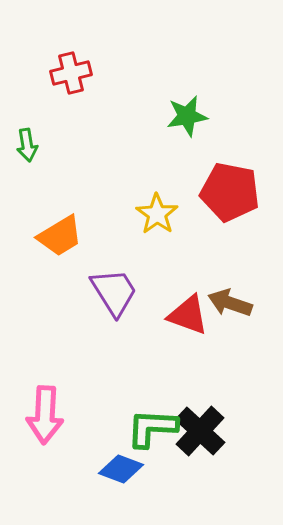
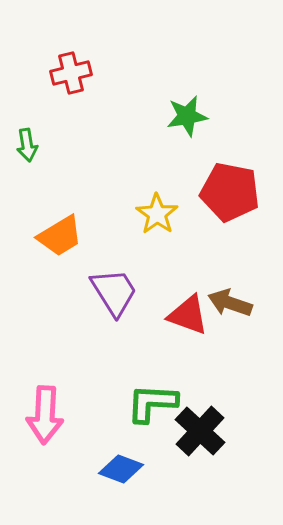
green L-shape: moved 25 px up
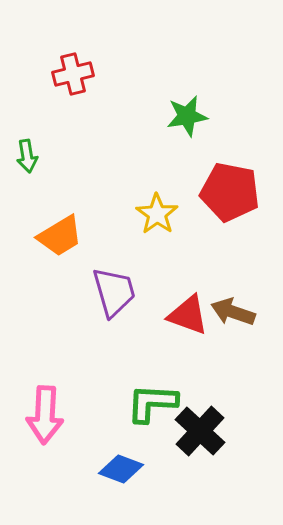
red cross: moved 2 px right, 1 px down
green arrow: moved 11 px down
purple trapezoid: rotated 16 degrees clockwise
brown arrow: moved 3 px right, 9 px down
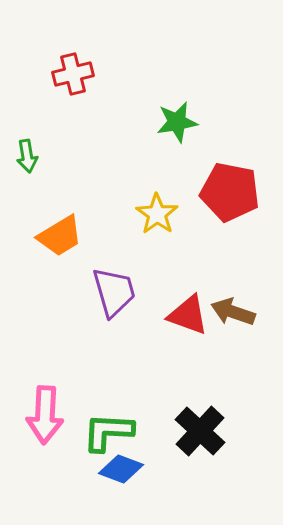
green star: moved 10 px left, 6 px down
green L-shape: moved 44 px left, 29 px down
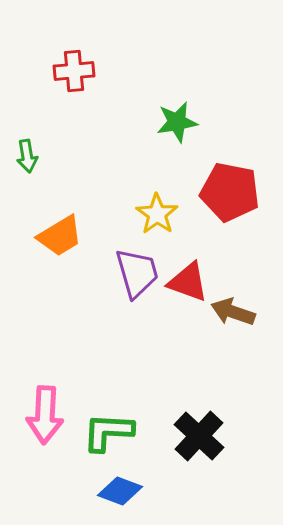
red cross: moved 1 px right, 3 px up; rotated 9 degrees clockwise
purple trapezoid: moved 23 px right, 19 px up
red triangle: moved 33 px up
black cross: moved 1 px left, 5 px down
blue diamond: moved 1 px left, 22 px down
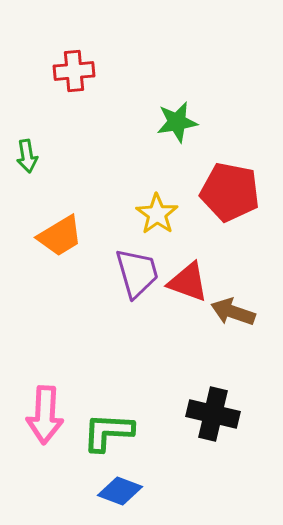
black cross: moved 14 px right, 22 px up; rotated 30 degrees counterclockwise
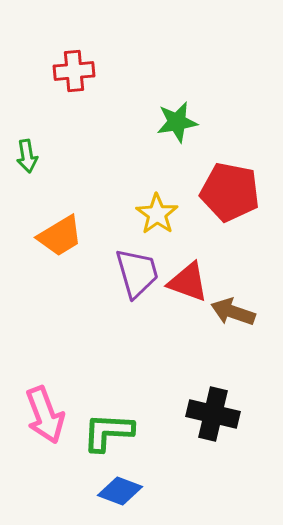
pink arrow: rotated 24 degrees counterclockwise
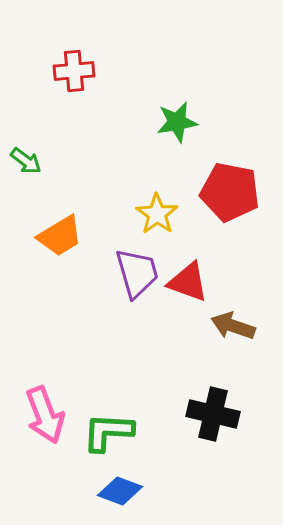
green arrow: moved 1 px left, 5 px down; rotated 44 degrees counterclockwise
brown arrow: moved 14 px down
